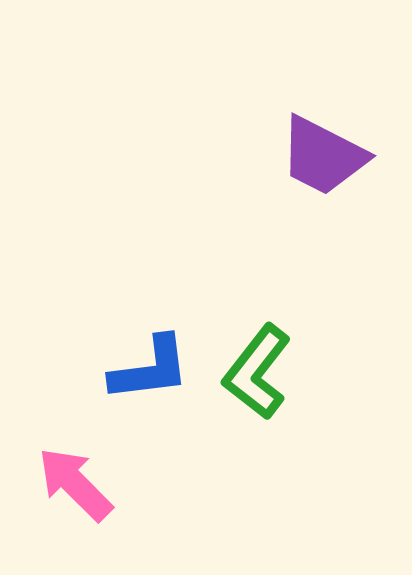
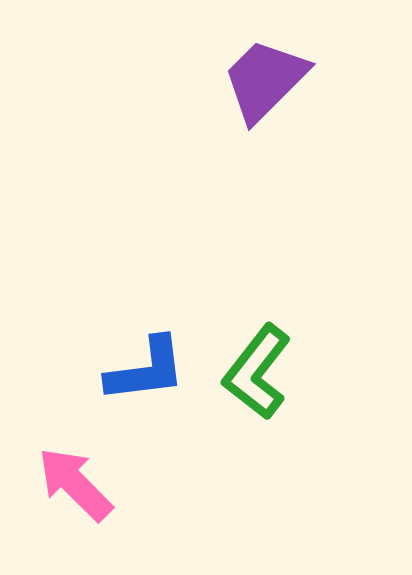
purple trapezoid: moved 58 px left, 76 px up; rotated 108 degrees clockwise
blue L-shape: moved 4 px left, 1 px down
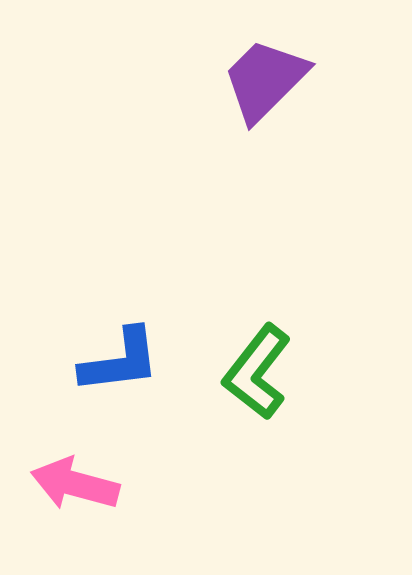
blue L-shape: moved 26 px left, 9 px up
pink arrow: rotated 30 degrees counterclockwise
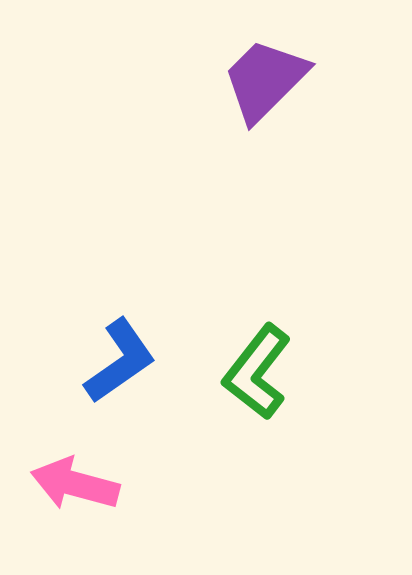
blue L-shape: rotated 28 degrees counterclockwise
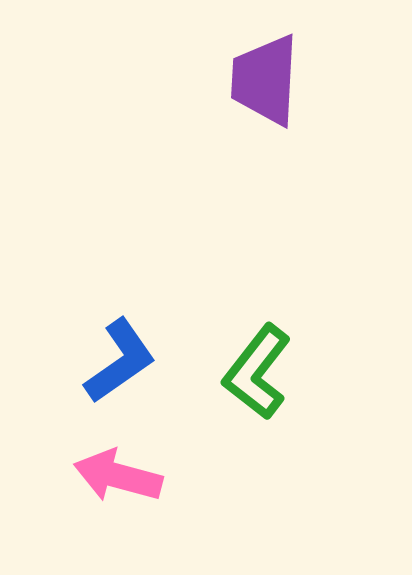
purple trapezoid: rotated 42 degrees counterclockwise
pink arrow: moved 43 px right, 8 px up
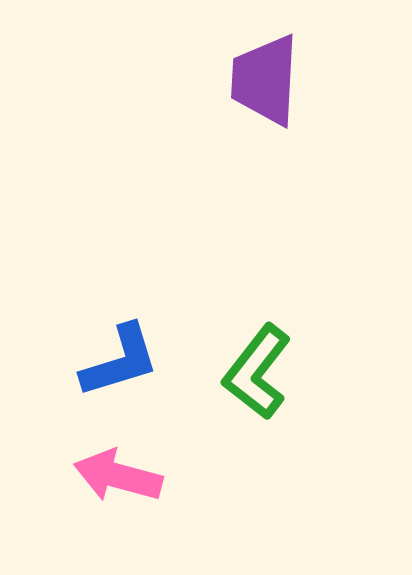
blue L-shape: rotated 18 degrees clockwise
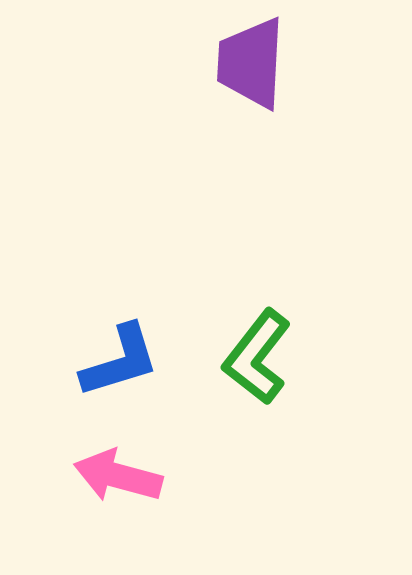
purple trapezoid: moved 14 px left, 17 px up
green L-shape: moved 15 px up
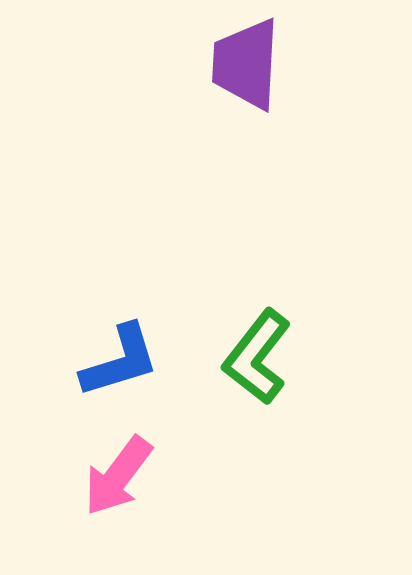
purple trapezoid: moved 5 px left, 1 px down
pink arrow: rotated 68 degrees counterclockwise
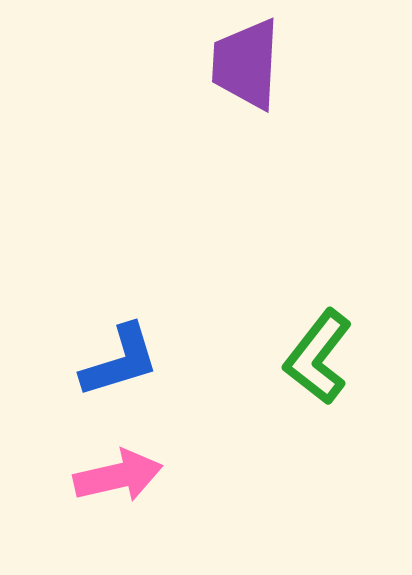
green L-shape: moved 61 px right
pink arrow: rotated 140 degrees counterclockwise
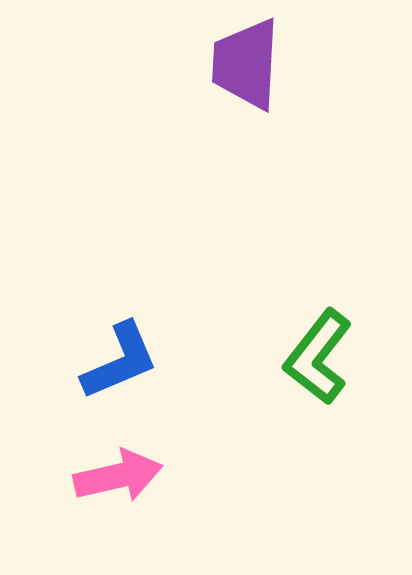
blue L-shape: rotated 6 degrees counterclockwise
